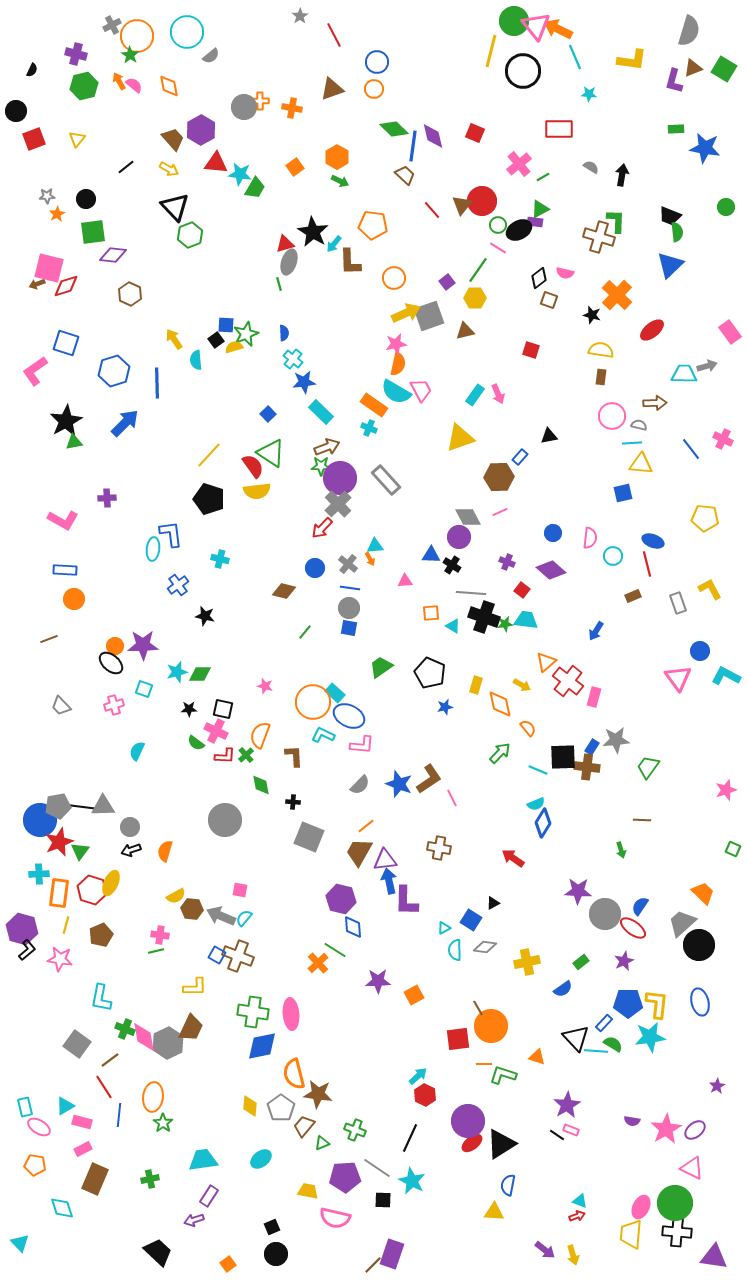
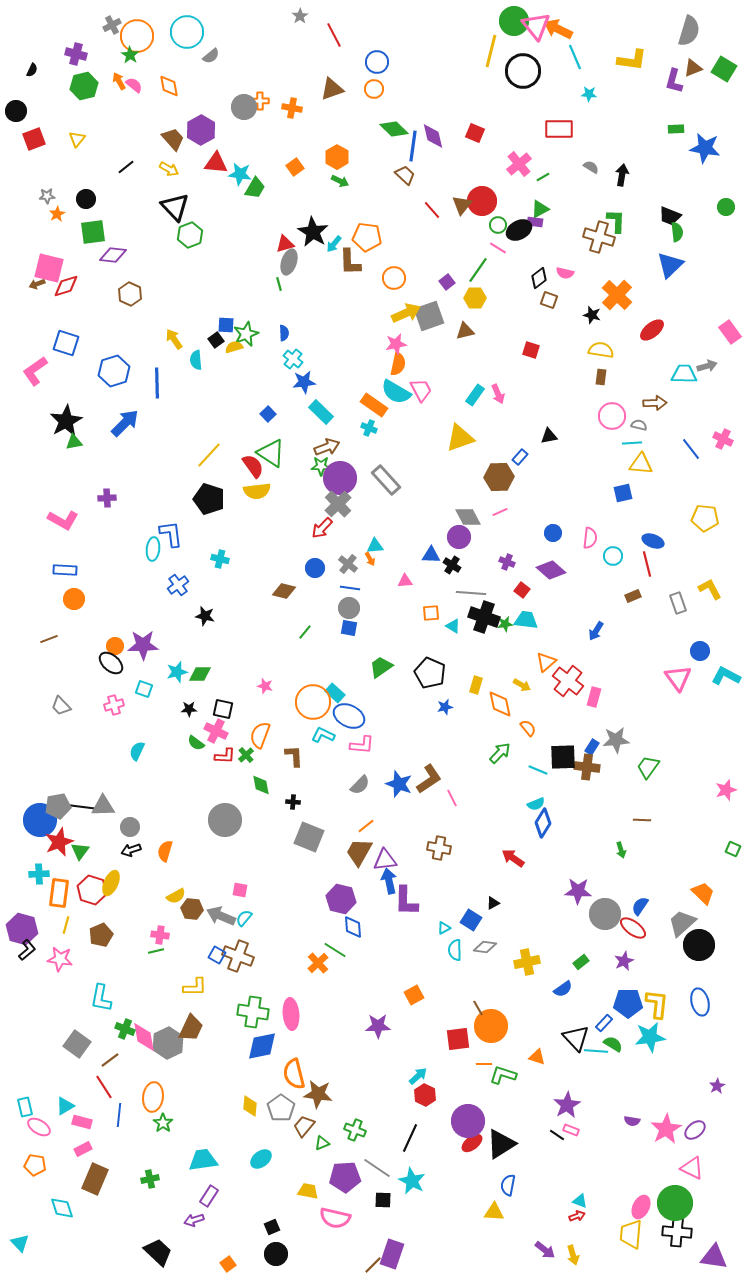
orange pentagon at (373, 225): moved 6 px left, 12 px down
purple star at (378, 981): moved 45 px down
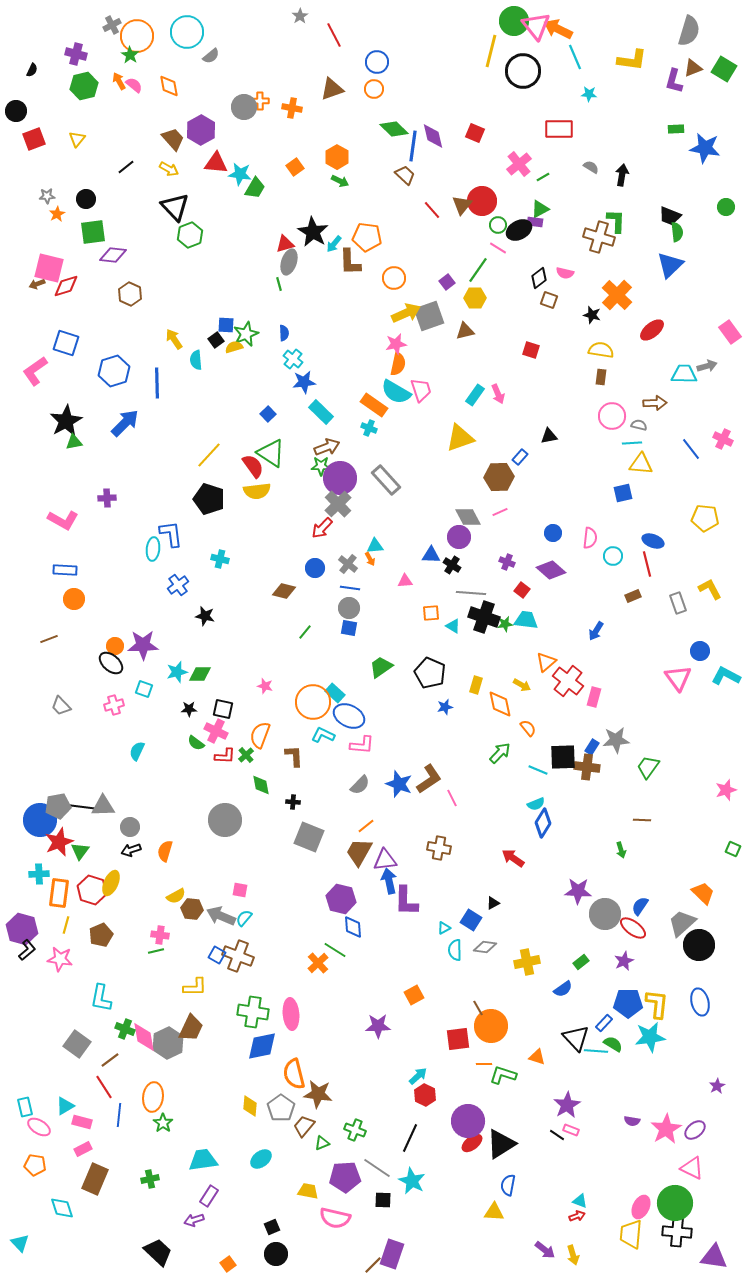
pink trapezoid at (421, 390): rotated 10 degrees clockwise
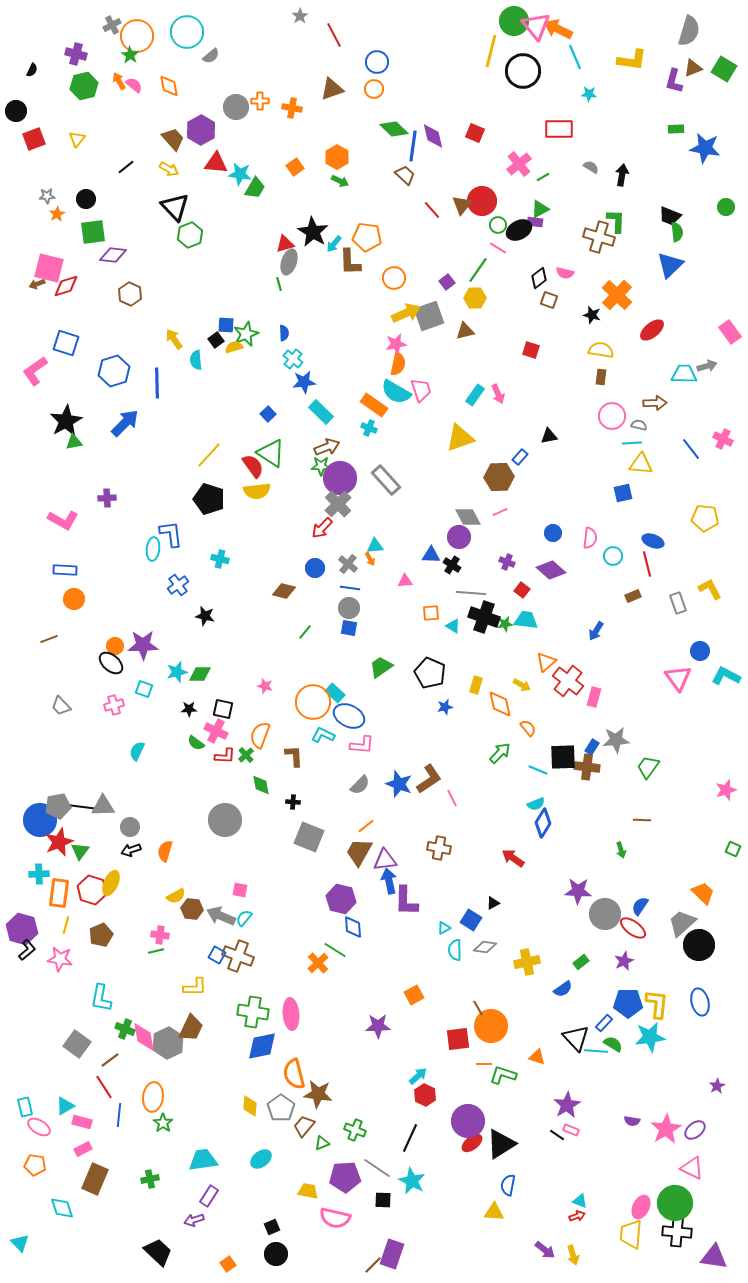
gray circle at (244, 107): moved 8 px left
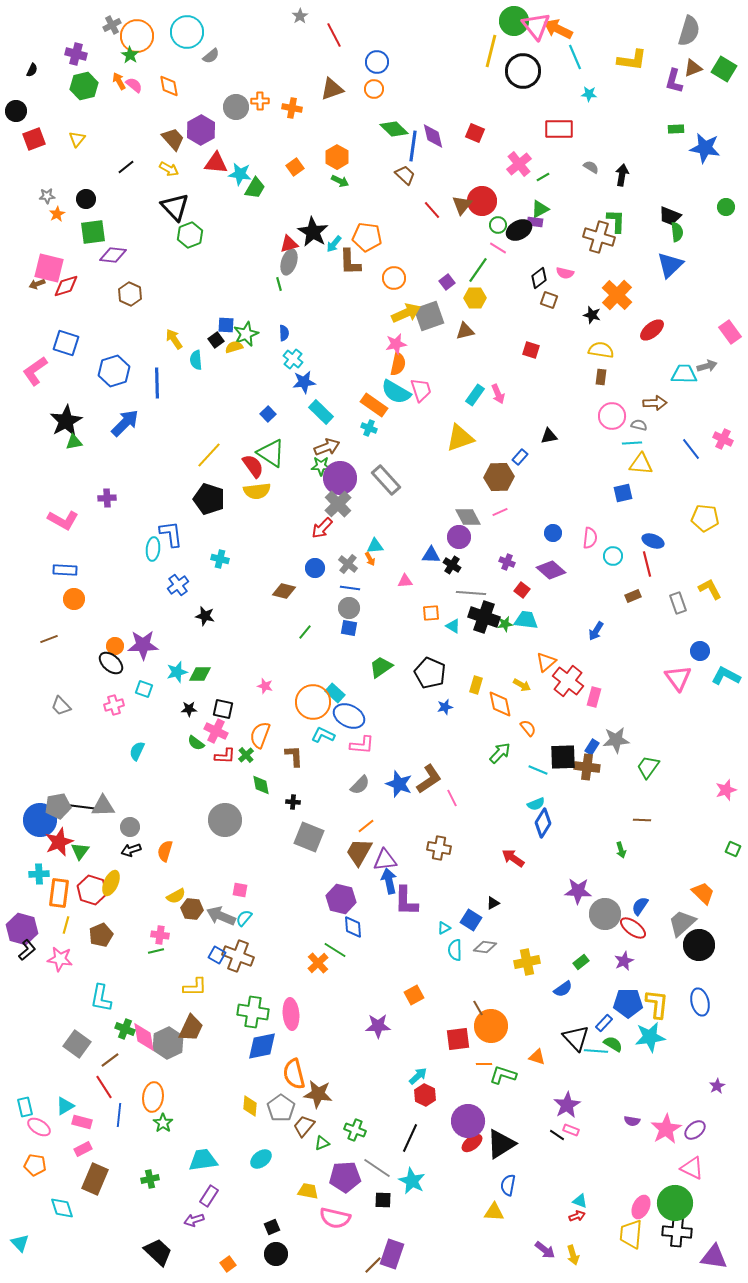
red triangle at (285, 244): moved 4 px right
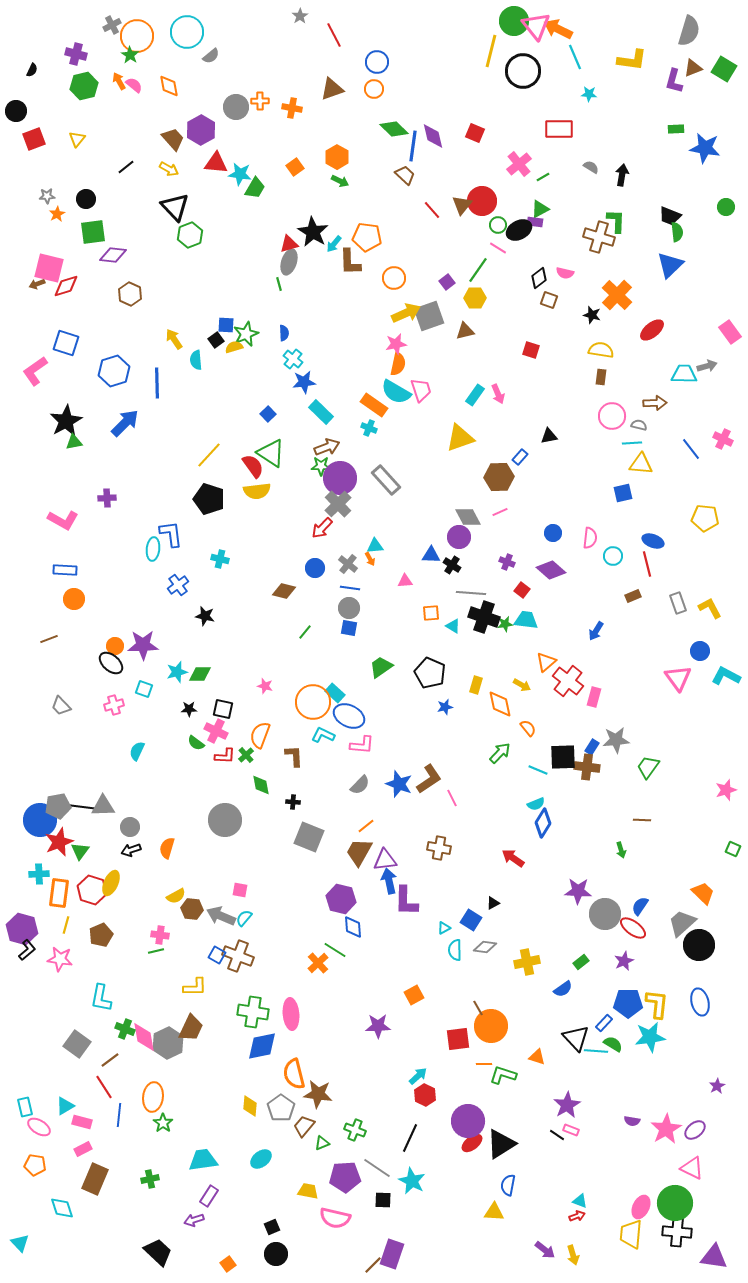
yellow L-shape at (710, 589): moved 19 px down
orange semicircle at (165, 851): moved 2 px right, 3 px up
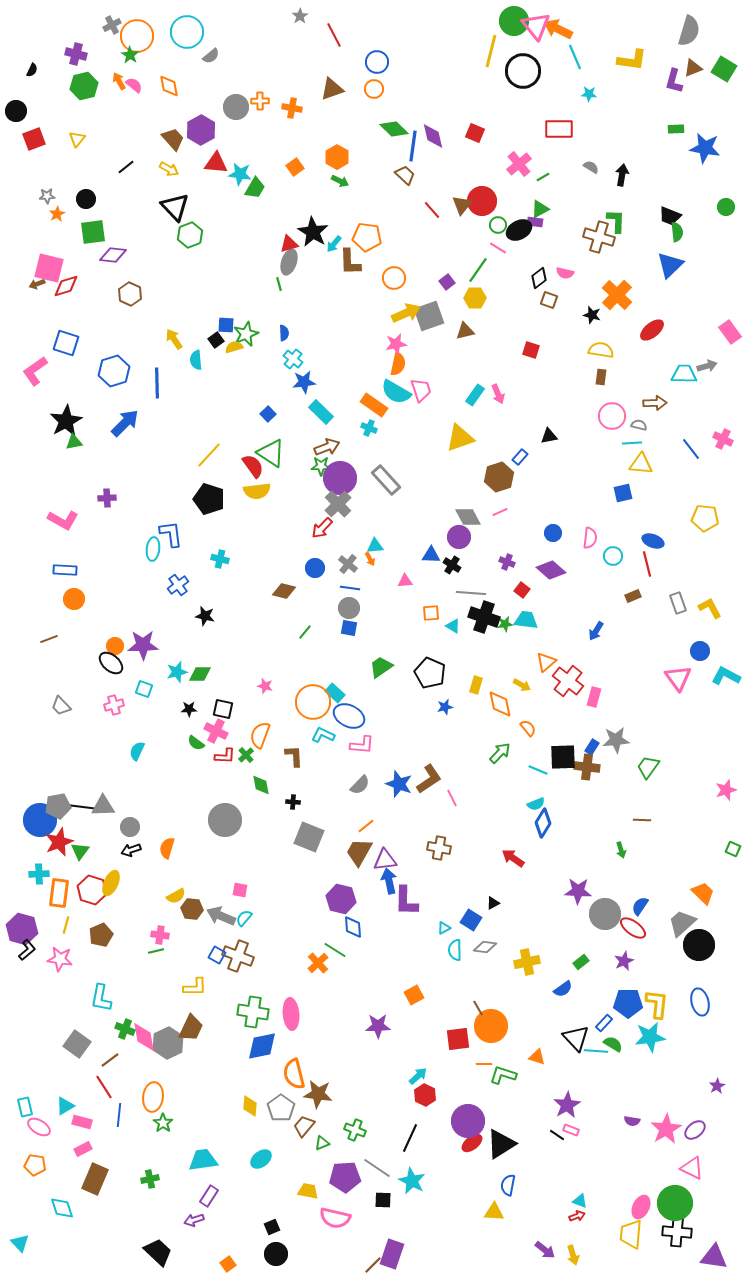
brown hexagon at (499, 477): rotated 16 degrees counterclockwise
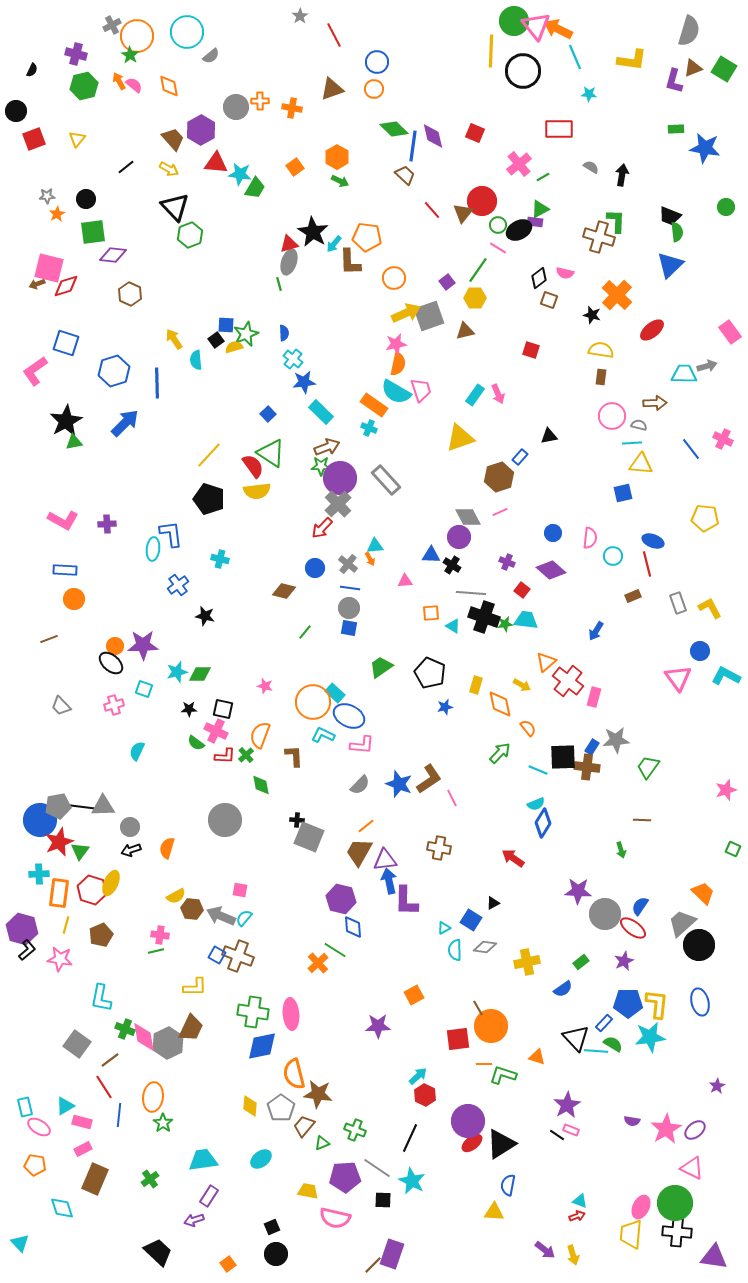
yellow line at (491, 51): rotated 12 degrees counterclockwise
brown triangle at (462, 205): moved 1 px right, 8 px down
purple cross at (107, 498): moved 26 px down
black cross at (293, 802): moved 4 px right, 18 px down
green cross at (150, 1179): rotated 24 degrees counterclockwise
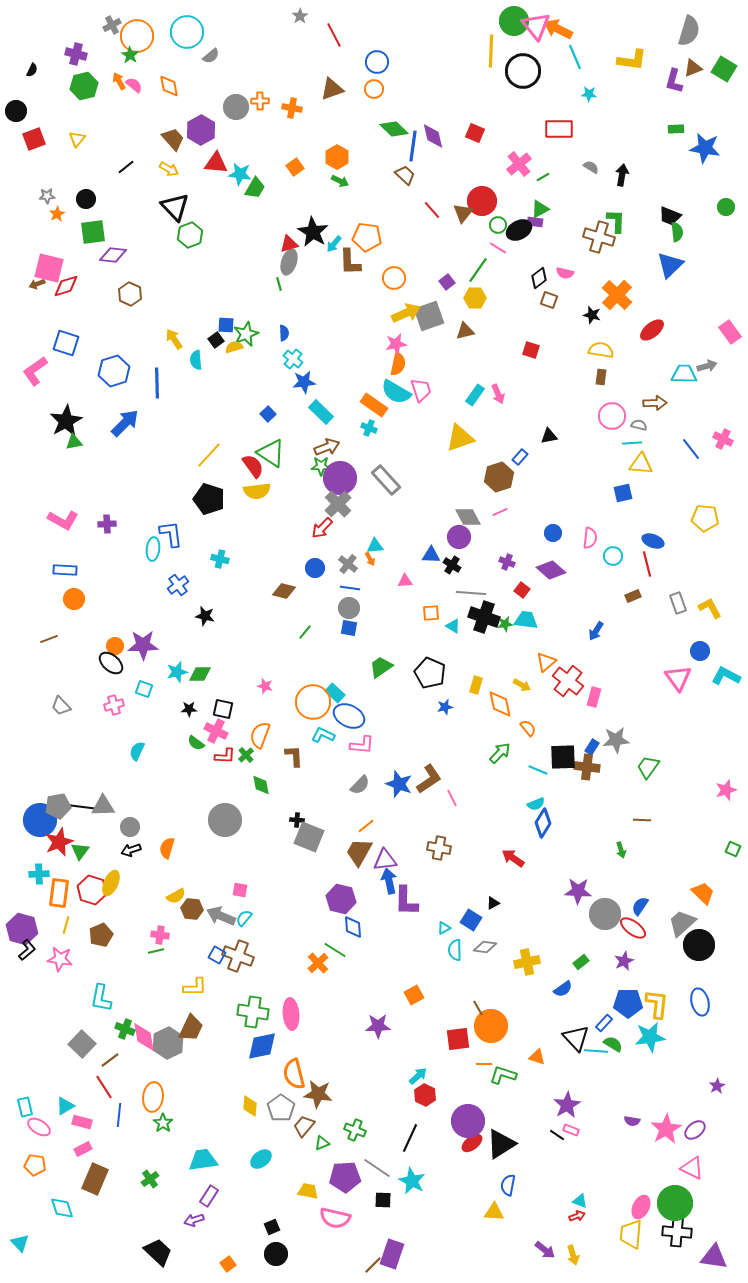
gray square at (77, 1044): moved 5 px right; rotated 8 degrees clockwise
